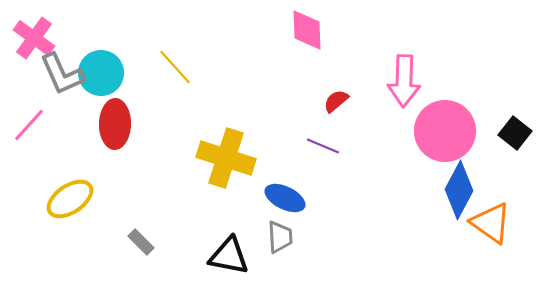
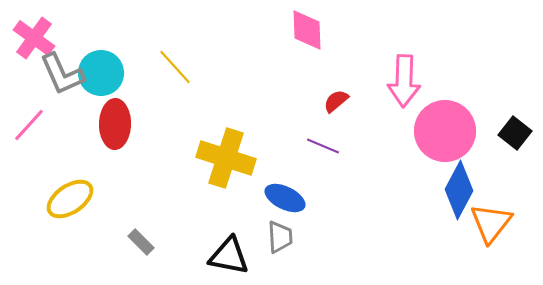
orange triangle: rotated 33 degrees clockwise
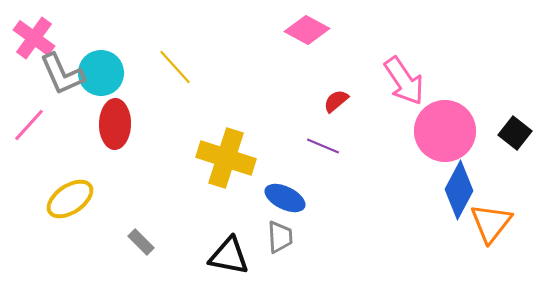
pink diamond: rotated 60 degrees counterclockwise
pink arrow: rotated 36 degrees counterclockwise
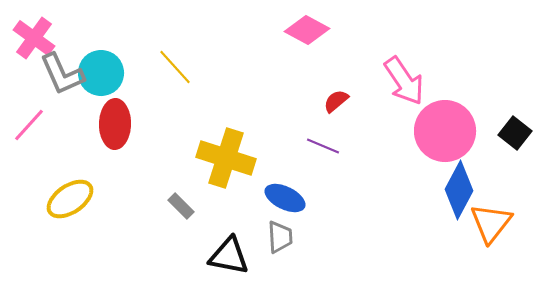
gray rectangle: moved 40 px right, 36 px up
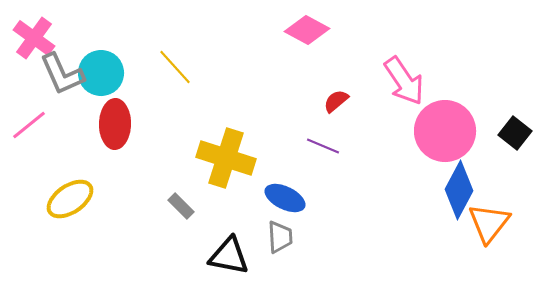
pink line: rotated 9 degrees clockwise
orange triangle: moved 2 px left
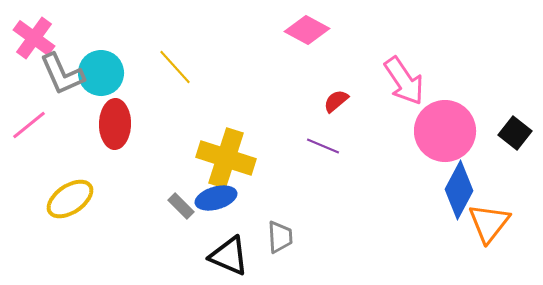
blue ellipse: moved 69 px left; rotated 42 degrees counterclockwise
black triangle: rotated 12 degrees clockwise
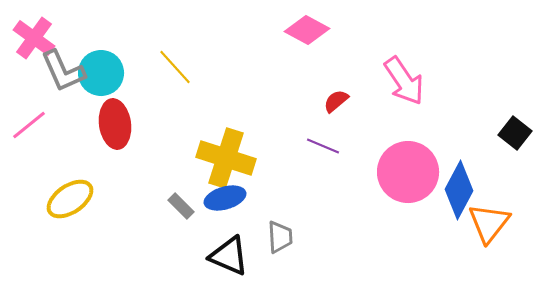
gray L-shape: moved 1 px right, 3 px up
red ellipse: rotated 9 degrees counterclockwise
pink circle: moved 37 px left, 41 px down
blue ellipse: moved 9 px right
